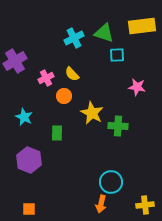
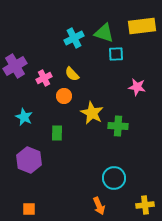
cyan square: moved 1 px left, 1 px up
purple cross: moved 5 px down
pink cross: moved 2 px left
cyan circle: moved 3 px right, 4 px up
orange arrow: moved 2 px left, 2 px down; rotated 36 degrees counterclockwise
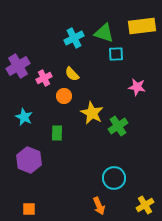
purple cross: moved 3 px right
green cross: rotated 36 degrees counterclockwise
yellow cross: rotated 24 degrees counterclockwise
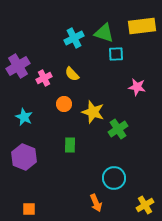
orange circle: moved 8 px down
yellow star: moved 1 px right, 1 px up; rotated 10 degrees counterclockwise
green cross: moved 3 px down
green rectangle: moved 13 px right, 12 px down
purple hexagon: moved 5 px left, 3 px up
orange arrow: moved 3 px left, 3 px up
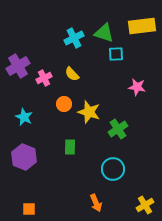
yellow star: moved 4 px left
green rectangle: moved 2 px down
cyan circle: moved 1 px left, 9 px up
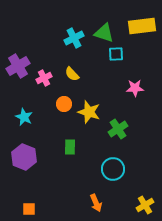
pink star: moved 2 px left, 1 px down; rotated 12 degrees counterclockwise
